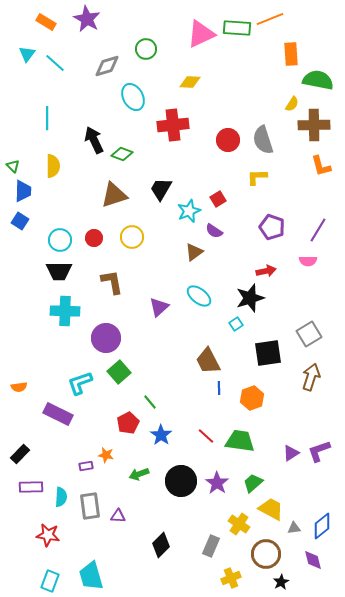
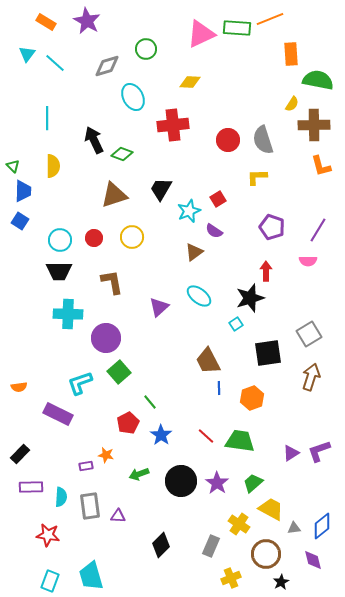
purple star at (87, 19): moved 2 px down
red arrow at (266, 271): rotated 78 degrees counterclockwise
cyan cross at (65, 311): moved 3 px right, 3 px down
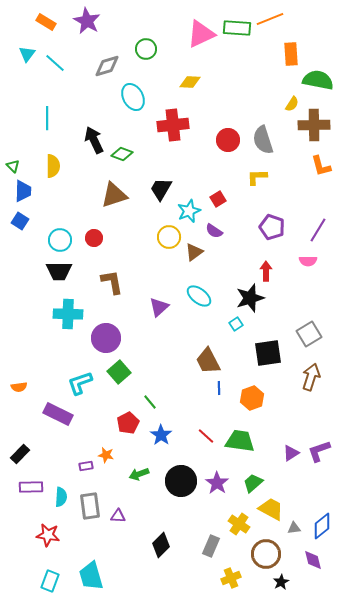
yellow circle at (132, 237): moved 37 px right
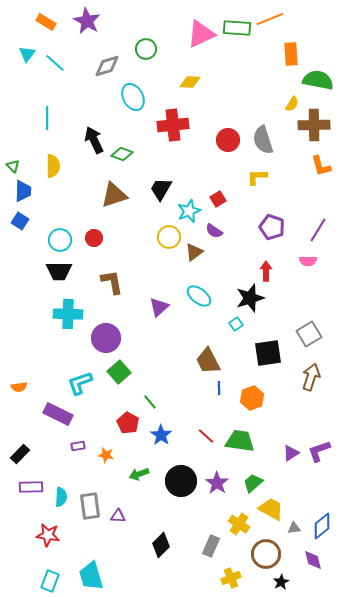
red pentagon at (128, 423): rotated 15 degrees counterclockwise
purple rectangle at (86, 466): moved 8 px left, 20 px up
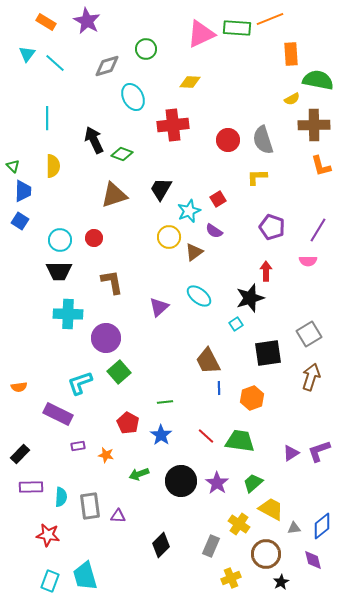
yellow semicircle at (292, 104): moved 5 px up; rotated 28 degrees clockwise
green line at (150, 402): moved 15 px right; rotated 56 degrees counterclockwise
cyan trapezoid at (91, 576): moved 6 px left
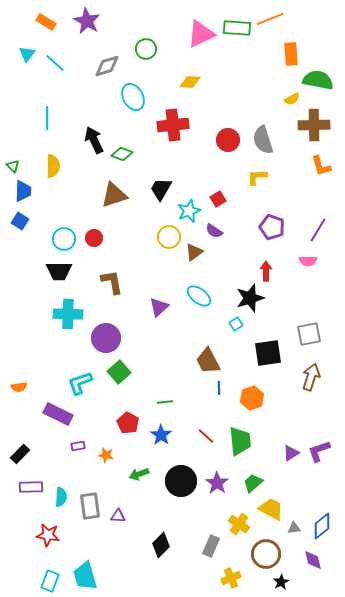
cyan circle at (60, 240): moved 4 px right, 1 px up
gray square at (309, 334): rotated 20 degrees clockwise
green trapezoid at (240, 441): rotated 76 degrees clockwise
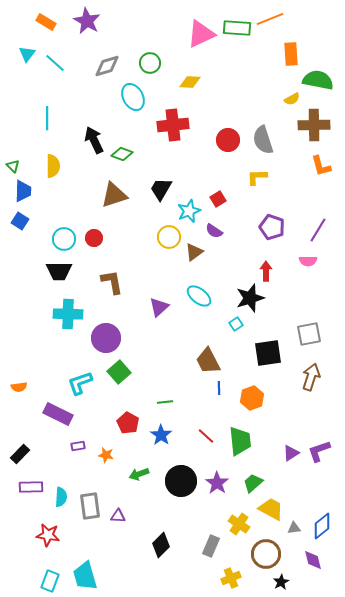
green circle at (146, 49): moved 4 px right, 14 px down
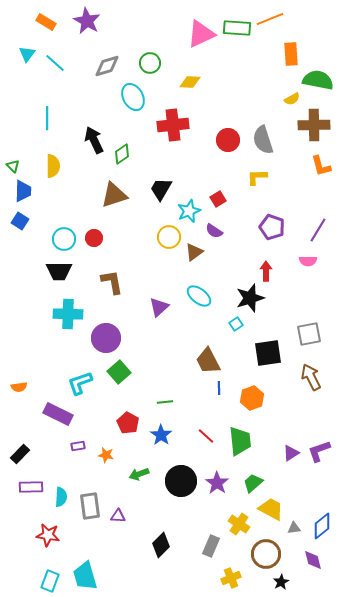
green diamond at (122, 154): rotated 55 degrees counterclockwise
brown arrow at (311, 377): rotated 44 degrees counterclockwise
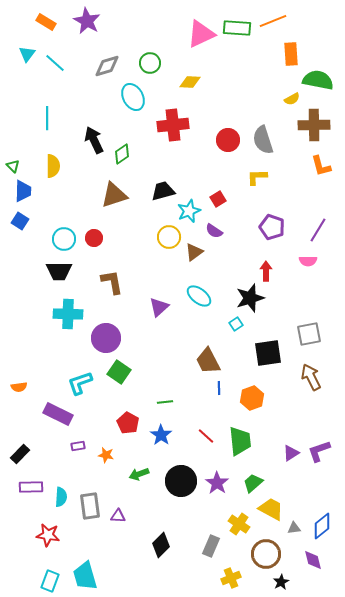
orange line at (270, 19): moved 3 px right, 2 px down
black trapezoid at (161, 189): moved 2 px right, 2 px down; rotated 45 degrees clockwise
green square at (119, 372): rotated 15 degrees counterclockwise
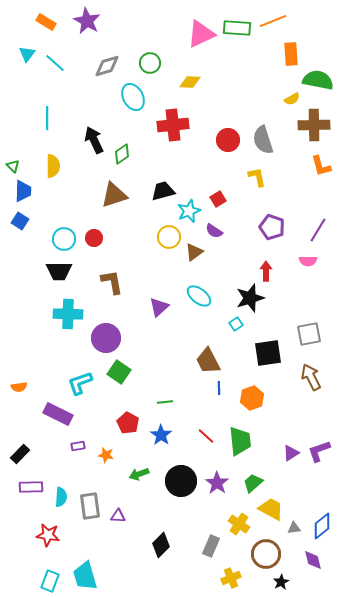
yellow L-shape at (257, 177): rotated 80 degrees clockwise
